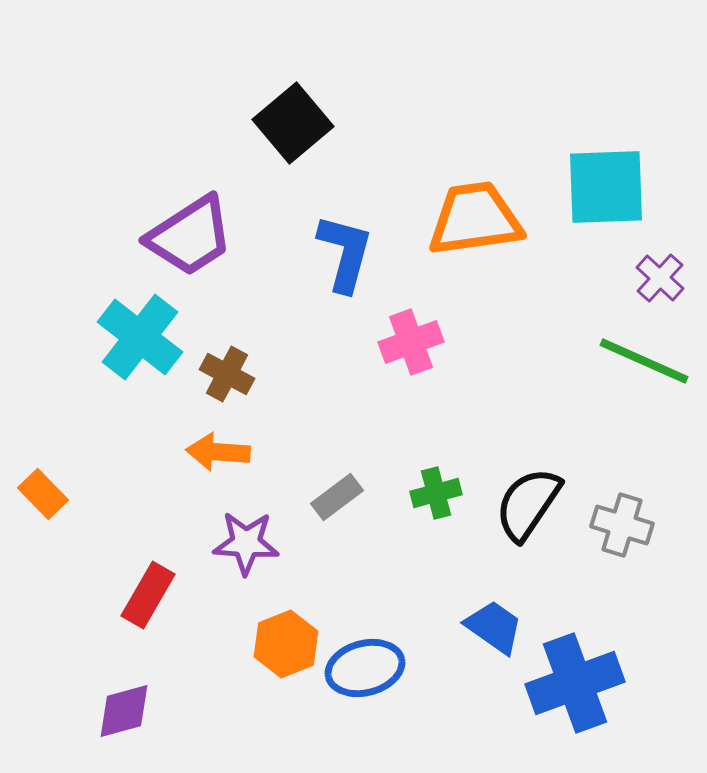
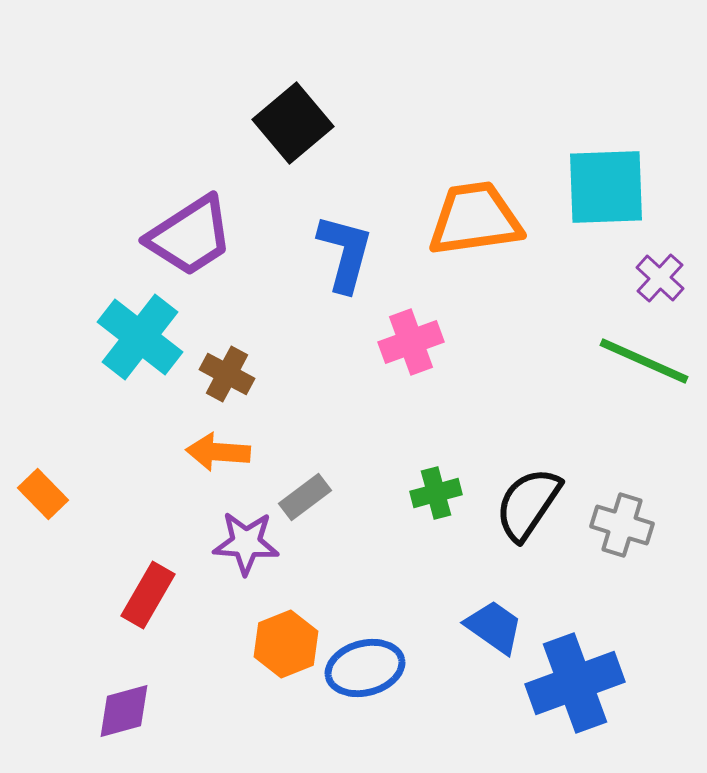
gray rectangle: moved 32 px left
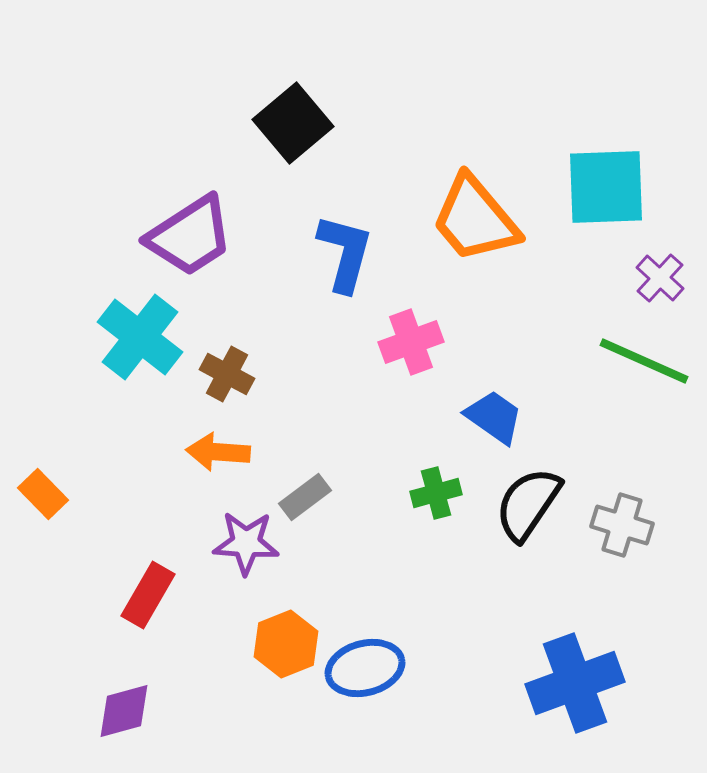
orange trapezoid: rotated 122 degrees counterclockwise
blue trapezoid: moved 210 px up
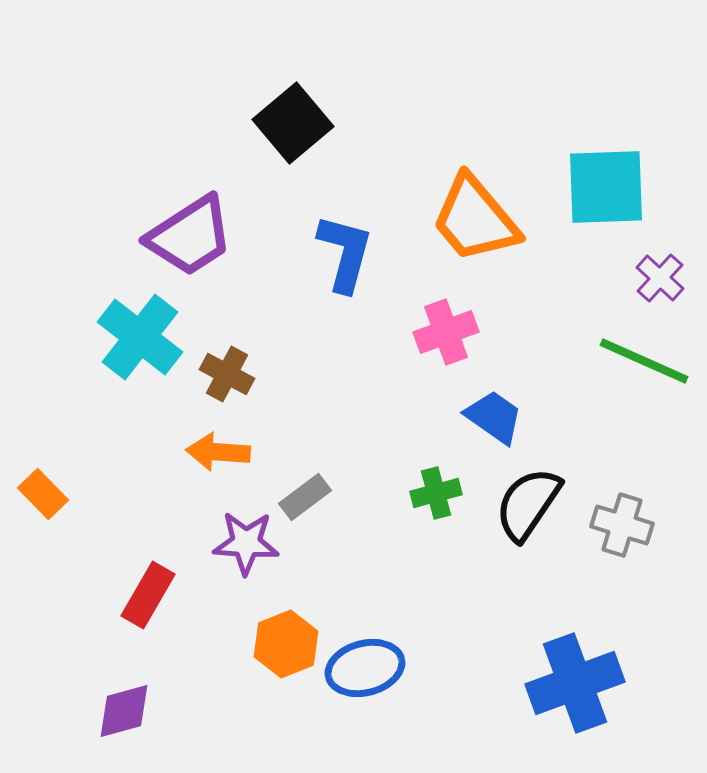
pink cross: moved 35 px right, 10 px up
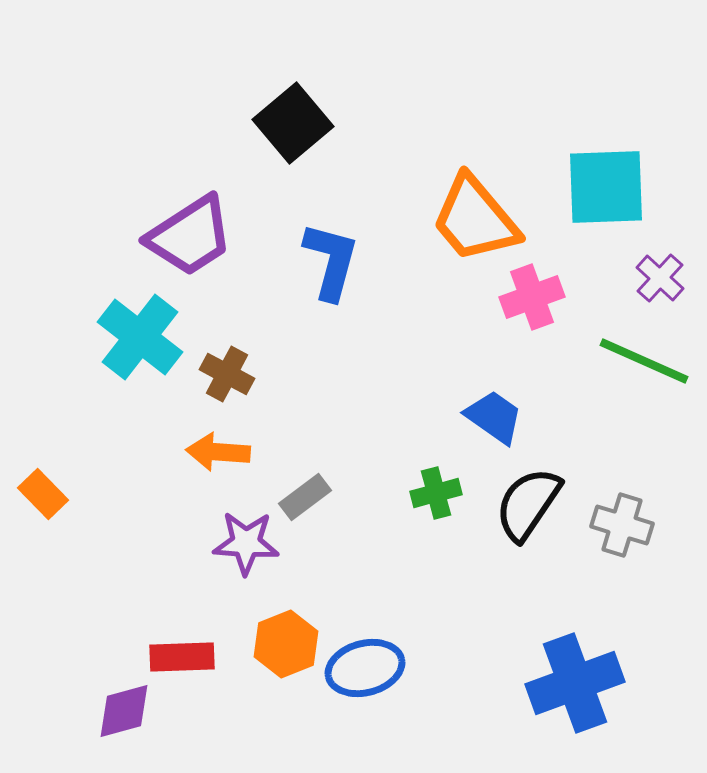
blue L-shape: moved 14 px left, 8 px down
pink cross: moved 86 px right, 35 px up
red rectangle: moved 34 px right, 62 px down; rotated 58 degrees clockwise
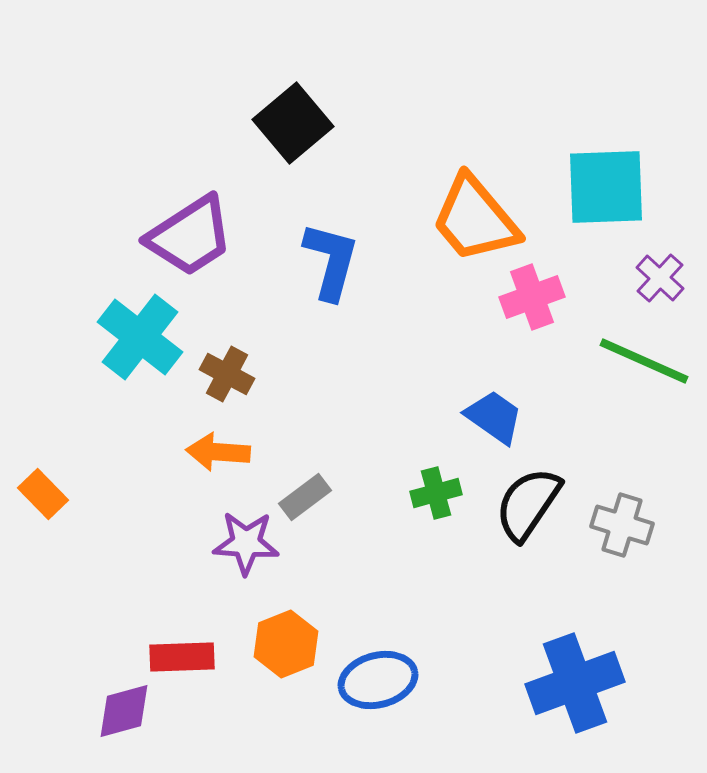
blue ellipse: moved 13 px right, 12 px down
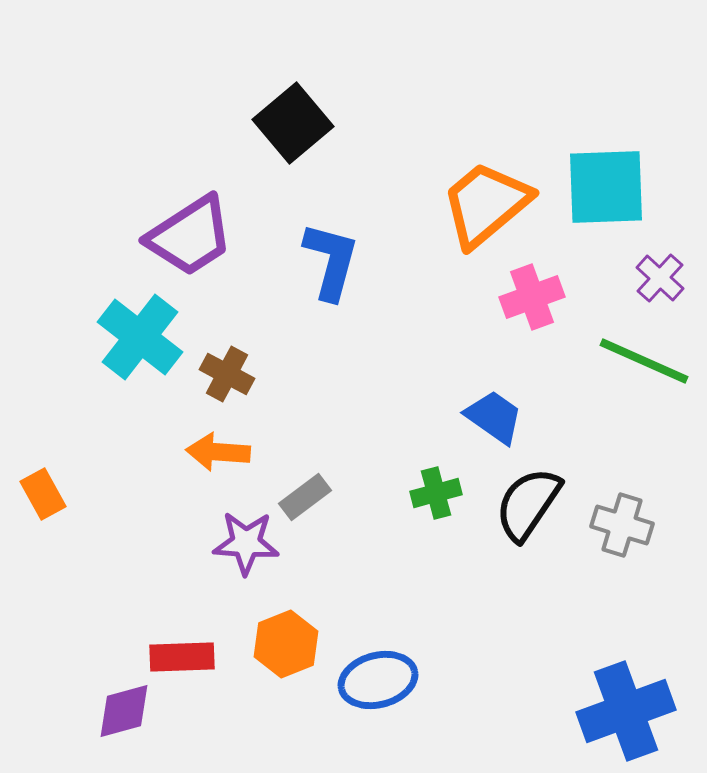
orange trapezoid: moved 11 px right, 15 px up; rotated 90 degrees clockwise
orange rectangle: rotated 15 degrees clockwise
blue cross: moved 51 px right, 28 px down
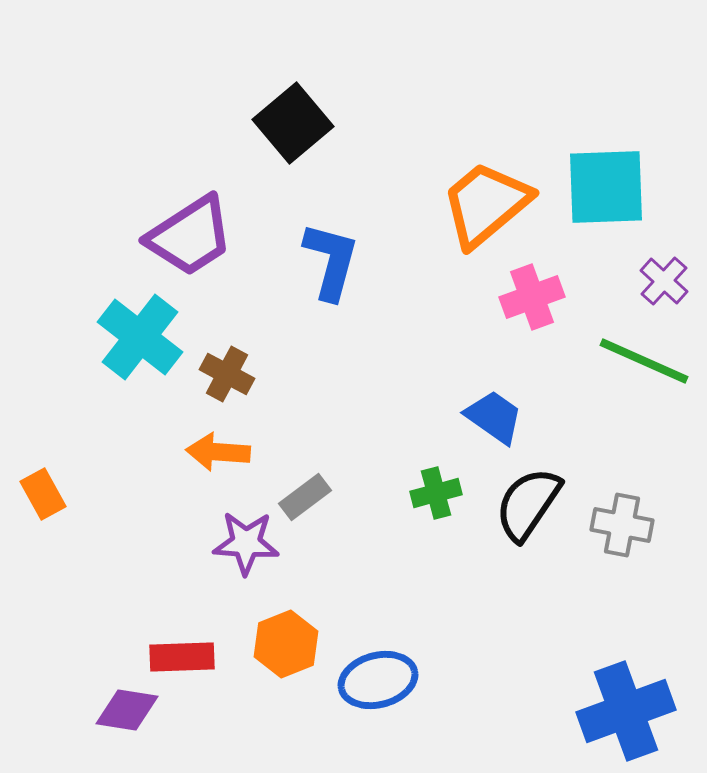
purple cross: moved 4 px right, 3 px down
gray cross: rotated 6 degrees counterclockwise
purple diamond: moved 3 px right, 1 px up; rotated 24 degrees clockwise
